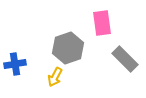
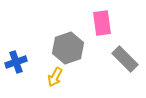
blue cross: moved 1 px right, 2 px up; rotated 10 degrees counterclockwise
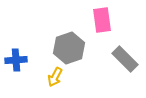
pink rectangle: moved 3 px up
gray hexagon: moved 1 px right
blue cross: moved 2 px up; rotated 15 degrees clockwise
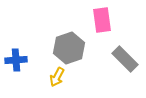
yellow arrow: moved 2 px right
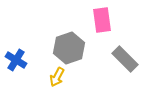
blue cross: rotated 35 degrees clockwise
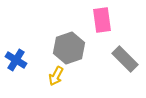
yellow arrow: moved 1 px left, 1 px up
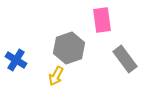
gray rectangle: rotated 8 degrees clockwise
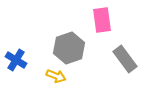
yellow arrow: rotated 96 degrees counterclockwise
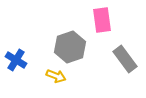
gray hexagon: moved 1 px right, 1 px up
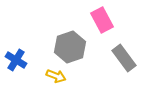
pink rectangle: rotated 20 degrees counterclockwise
gray rectangle: moved 1 px left, 1 px up
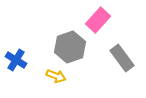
pink rectangle: moved 4 px left; rotated 70 degrees clockwise
gray rectangle: moved 2 px left
